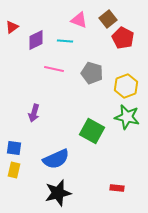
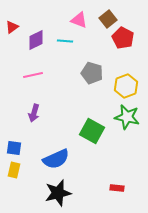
pink line: moved 21 px left, 6 px down; rotated 24 degrees counterclockwise
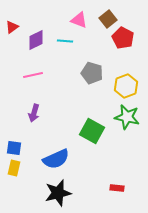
yellow rectangle: moved 2 px up
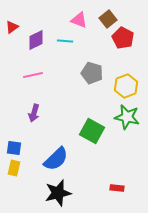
blue semicircle: rotated 20 degrees counterclockwise
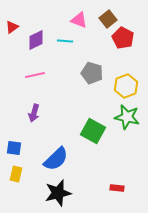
pink line: moved 2 px right
green square: moved 1 px right
yellow rectangle: moved 2 px right, 6 px down
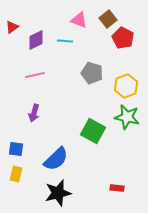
blue square: moved 2 px right, 1 px down
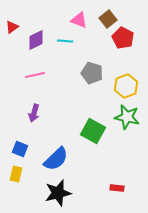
blue square: moved 4 px right; rotated 14 degrees clockwise
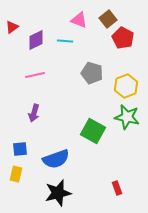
blue square: rotated 28 degrees counterclockwise
blue semicircle: rotated 24 degrees clockwise
red rectangle: rotated 64 degrees clockwise
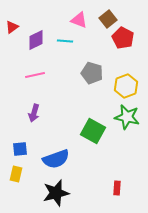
red rectangle: rotated 24 degrees clockwise
black star: moved 2 px left
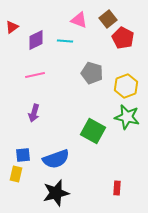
blue square: moved 3 px right, 6 px down
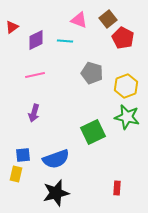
green square: moved 1 px down; rotated 35 degrees clockwise
